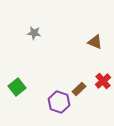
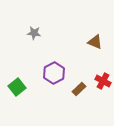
red cross: rotated 21 degrees counterclockwise
purple hexagon: moved 5 px left, 29 px up; rotated 15 degrees clockwise
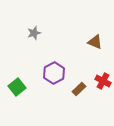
gray star: rotated 24 degrees counterclockwise
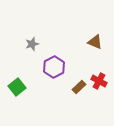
gray star: moved 2 px left, 11 px down
purple hexagon: moved 6 px up
red cross: moved 4 px left
brown rectangle: moved 2 px up
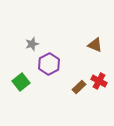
brown triangle: moved 3 px down
purple hexagon: moved 5 px left, 3 px up
green square: moved 4 px right, 5 px up
